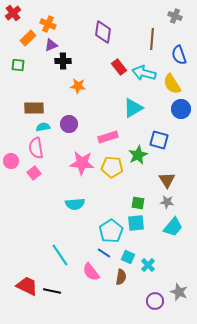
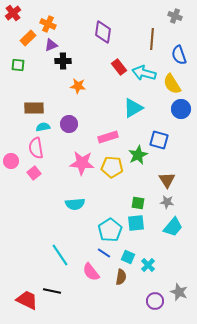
cyan pentagon at (111, 231): moved 1 px left, 1 px up
red trapezoid at (27, 286): moved 14 px down
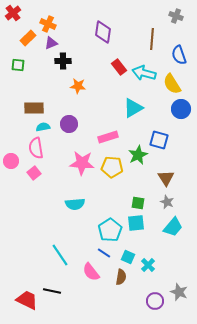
gray cross at (175, 16): moved 1 px right
purple triangle at (51, 45): moved 2 px up
brown triangle at (167, 180): moved 1 px left, 2 px up
gray star at (167, 202): rotated 16 degrees clockwise
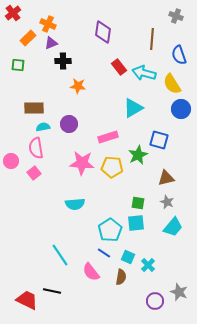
brown triangle at (166, 178): rotated 48 degrees clockwise
